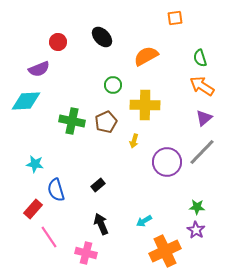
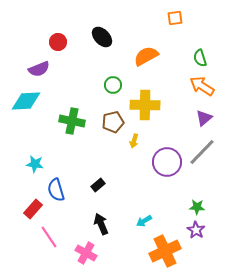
brown pentagon: moved 7 px right; rotated 10 degrees clockwise
pink cross: rotated 15 degrees clockwise
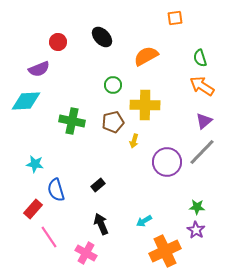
purple triangle: moved 3 px down
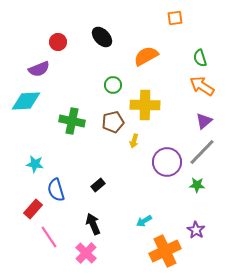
green star: moved 22 px up
black arrow: moved 8 px left
pink cross: rotated 15 degrees clockwise
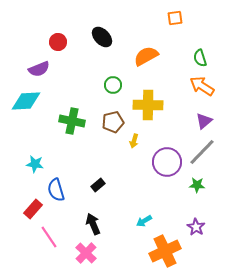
yellow cross: moved 3 px right
purple star: moved 3 px up
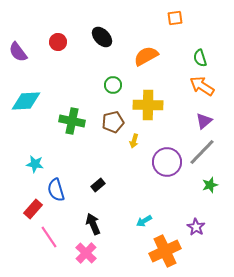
purple semicircle: moved 21 px left, 17 px up; rotated 75 degrees clockwise
green star: moved 13 px right; rotated 21 degrees counterclockwise
